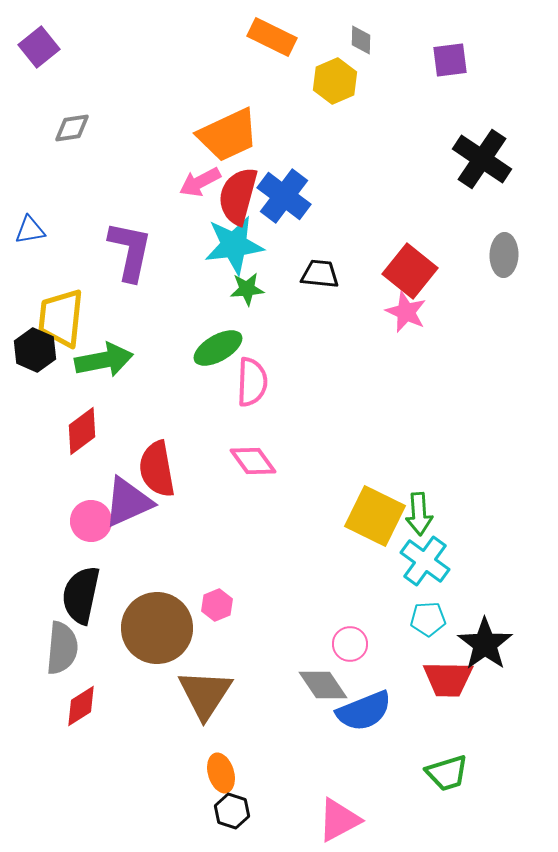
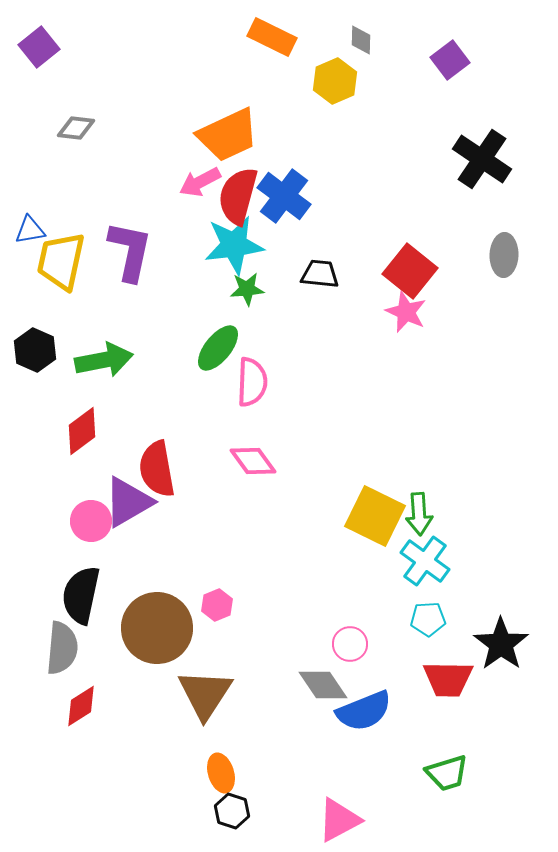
purple square at (450, 60): rotated 30 degrees counterclockwise
gray diamond at (72, 128): moved 4 px right; rotated 15 degrees clockwise
yellow trapezoid at (61, 318): moved 57 px up; rotated 6 degrees clockwise
green ellipse at (218, 348): rotated 21 degrees counterclockwise
purple triangle at (128, 502): rotated 6 degrees counterclockwise
black star at (485, 644): moved 16 px right
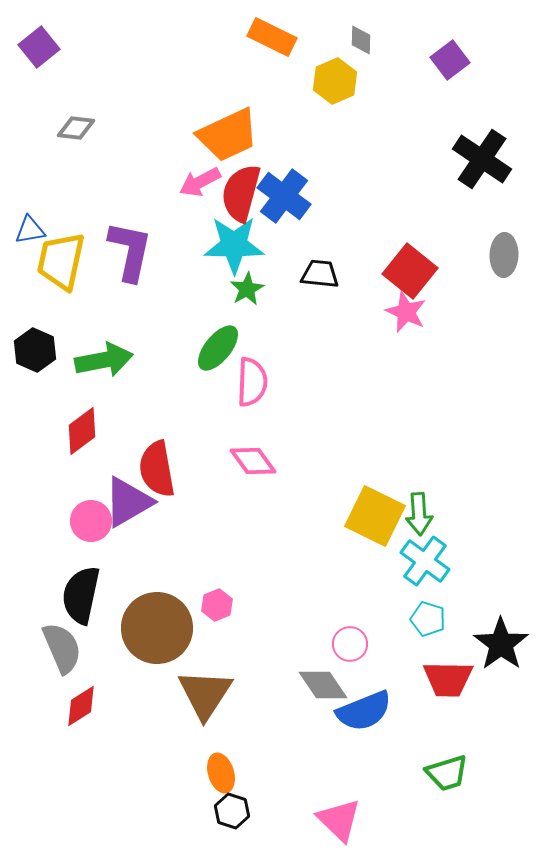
red semicircle at (238, 196): moved 3 px right, 3 px up
cyan star at (234, 245): rotated 8 degrees clockwise
green star at (247, 289): rotated 24 degrees counterclockwise
cyan pentagon at (428, 619): rotated 20 degrees clockwise
gray semicircle at (62, 648): rotated 28 degrees counterclockwise
pink triangle at (339, 820): rotated 48 degrees counterclockwise
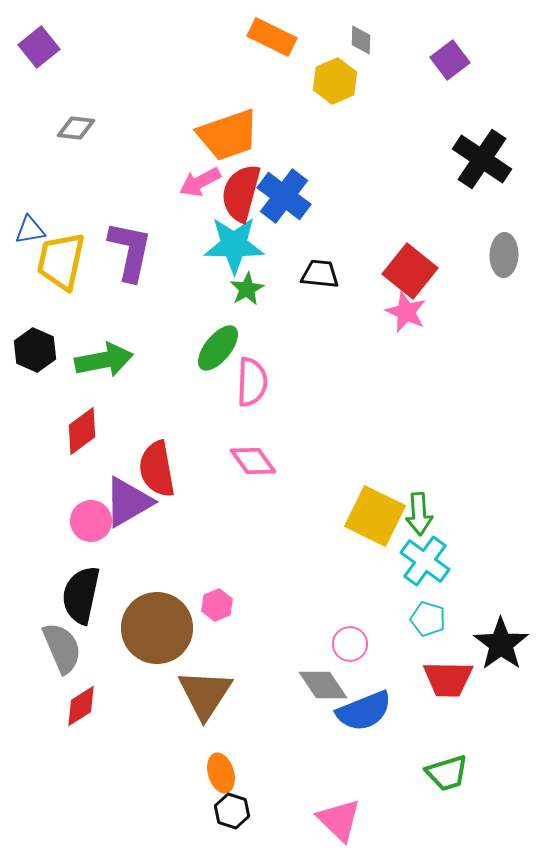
orange trapezoid at (228, 135): rotated 6 degrees clockwise
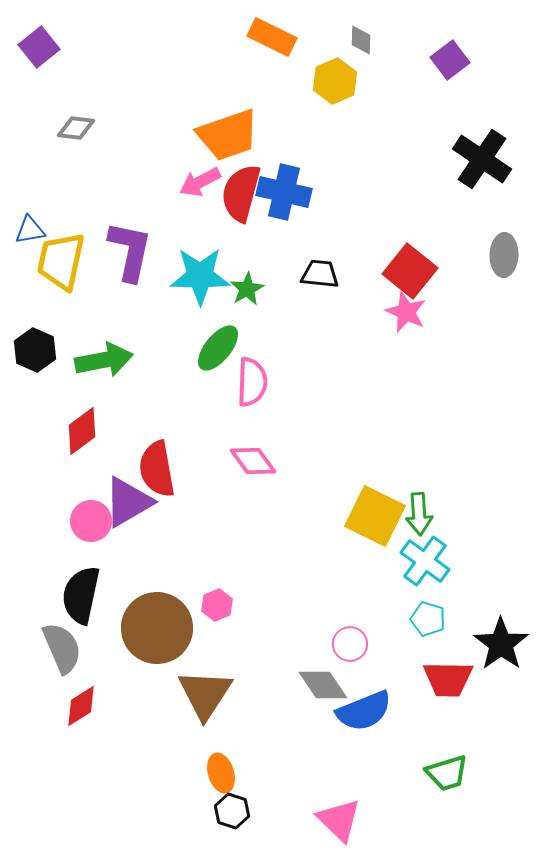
blue cross at (284, 196): moved 4 px up; rotated 24 degrees counterclockwise
cyan star at (234, 245): moved 34 px left, 31 px down
